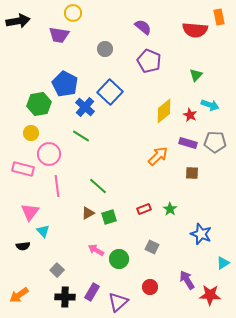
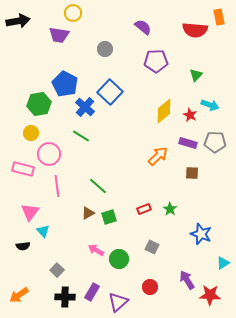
purple pentagon at (149, 61): moved 7 px right; rotated 25 degrees counterclockwise
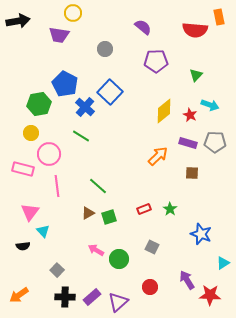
purple rectangle at (92, 292): moved 5 px down; rotated 18 degrees clockwise
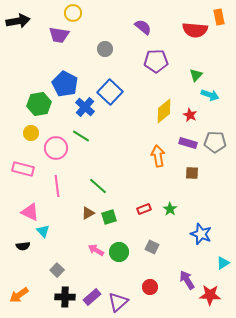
cyan arrow at (210, 105): moved 10 px up
pink circle at (49, 154): moved 7 px right, 6 px up
orange arrow at (158, 156): rotated 55 degrees counterclockwise
pink triangle at (30, 212): rotated 42 degrees counterclockwise
green circle at (119, 259): moved 7 px up
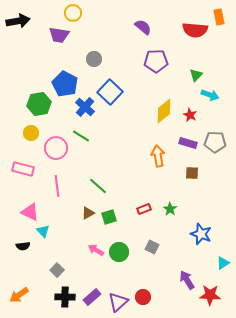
gray circle at (105, 49): moved 11 px left, 10 px down
red circle at (150, 287): moved 7 px left, 10 px down
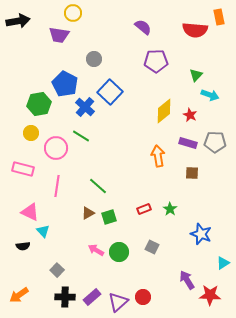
pink line at (57, 186): rotated 15 degrees clockwise
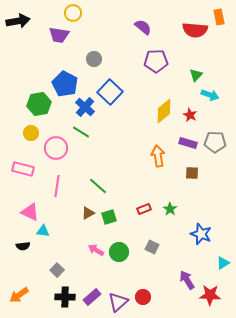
green line at (81, 136): moved 4 px up
cyan triangle at (43, 231): rotated 40 degrees counterclockwise
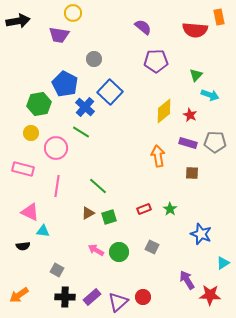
gray square at (57, 270): rotated 16 degrees counterclockwise
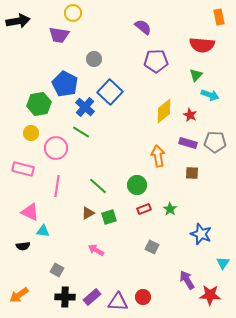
red semicircle at (195, 30): moved 7 px right, 15 px down
green circle at (119, 252): moved 18 px right, 67 px up
cyan triangle at (223, 263): rotated 24 degrees counterclockwise
purple triangle at (118, 302): rotated 45 degrees clockwise
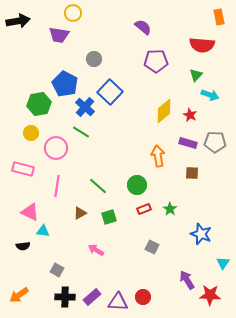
brown triangle at (88, 213): moved 8 px left
